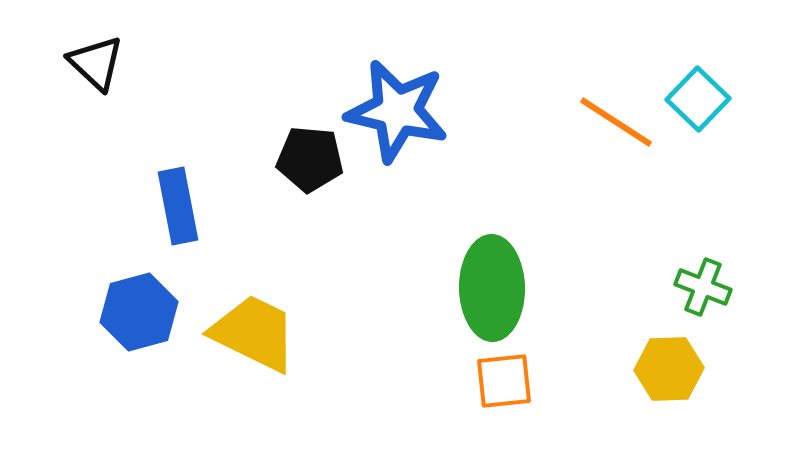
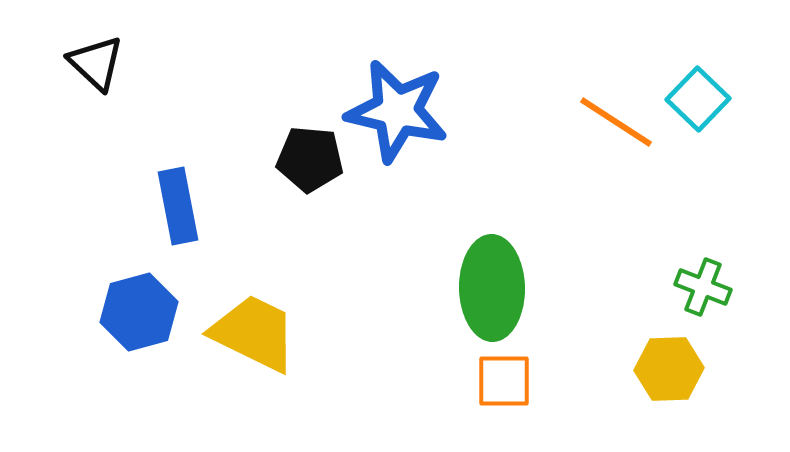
orange square: rotated 6 degrees clockwise
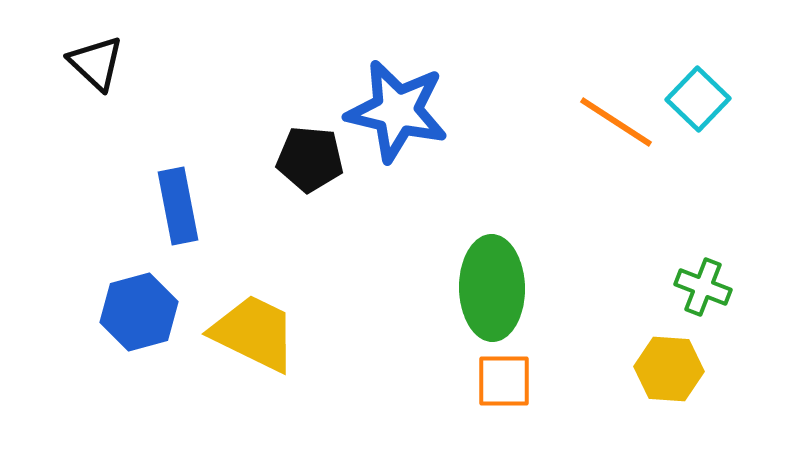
yellow hexagon: rotated 6 degrees clockwise
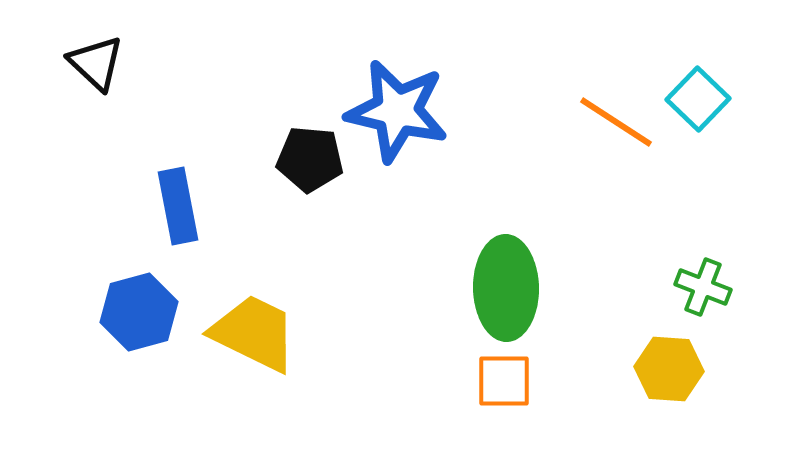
green ellipse: moved 14 px right
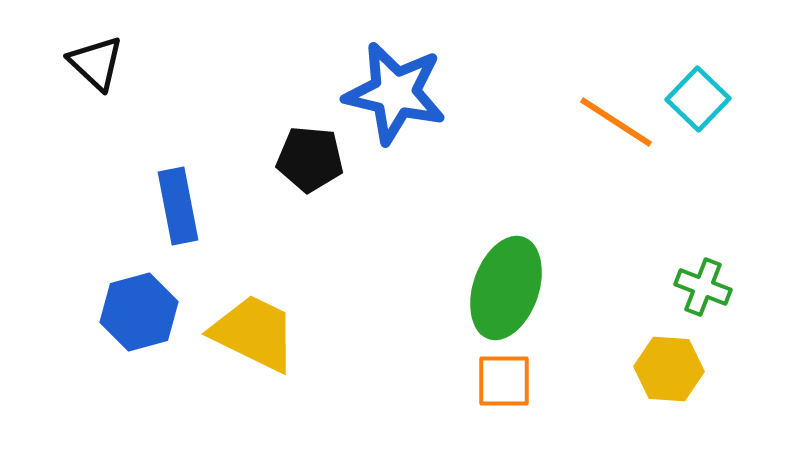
blue star: moved 2 px left, 18 px up
green ellipse: rotated 20 degrees clockwise
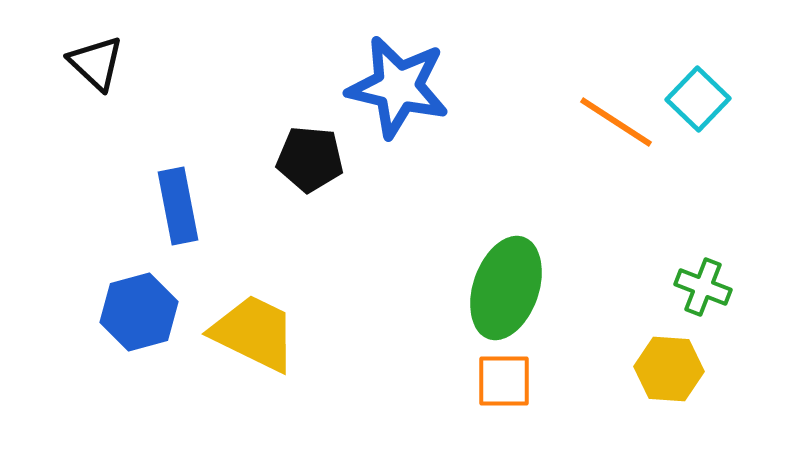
blue star: moved 3 px right, 6 px up
